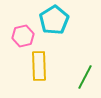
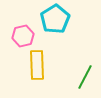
cyan pentagon: moved 1 px right, 1 px up
yellow rectangle: moved 2 px left, 1 px up
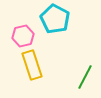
cyan pentagon: rotated 12 degrees counterclockwise
yellow rectangle: moved 5 px left; rotated 16 degrees counterclockwise
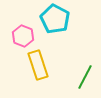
pink hexagon: rotated 25 degrees counterclockwise
yellow rectangle: moved 6 px right
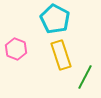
pink hexagon: moved 7 px left, 13 px down
yellow rectangle: moved 23 px right, 10 px up
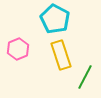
pink hexagon: moved 2 px right; rotated 15 degrees clockwise
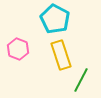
pink hexagon: rotated 15 degrees counterclockwise
green line: moved 4 px left, 3 px down
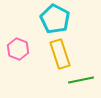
yellow rectangle: moved 1 px left, 1 px up
green line: rotated 50 degrees clockwise
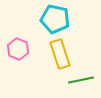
cyan pentagon: rotated 16 degrees counterclockwise
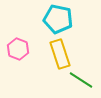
cyan pentagon: moved 3 px right
green line: rotated 45 degrees clockwise
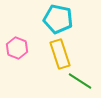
pink hexagon: moved 1 px left, 1 px up
green line: moved 1 px left, 1 px down
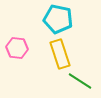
pink hexagon: rotated 15 degrees counterclockwise
